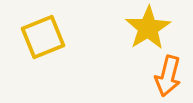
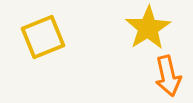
orange arrow: rotated 27 degrees counterclockwise
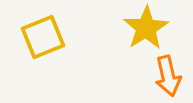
yellow star: moved 2 px left
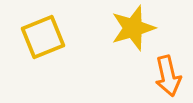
yellow star: moved 13 px left; rotated 15 degrees clockwise
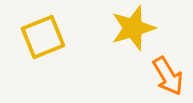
orange arrow: rotated 18 degrees counterclockwise
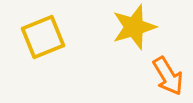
yellow star: moved 1 px right, 1 px up
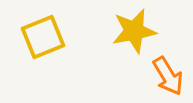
yellow star: moved 4 px down; rotated 6 degrees clockwise
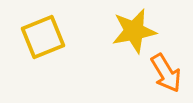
orange arrow: moved 2 px left, 3 px up
